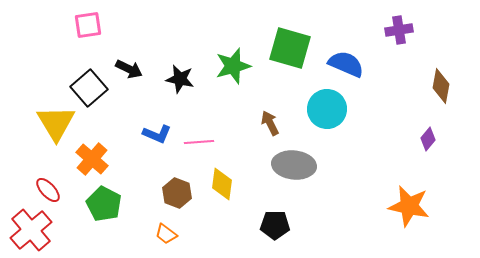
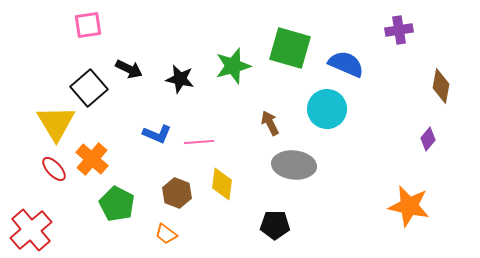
red ellipse: moved 6 px right, 21 px up
green pentagon: moved 13 px right
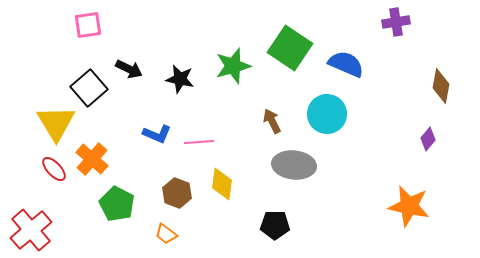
purple cross: moved 3 px left, 8 px up
green square: rotated 18 degrees clockwise
cyan circle: moved 5 px down
brown arrow: moved 2 px right, 2 px up
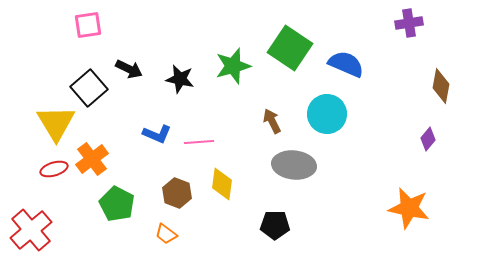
purple cross: moved 13 px right, 1 px down
orange cross: rotated 12 degrees clockwise
red ellipse: rotated 64 degrees counterclockwise
orange star: moved 2 px down
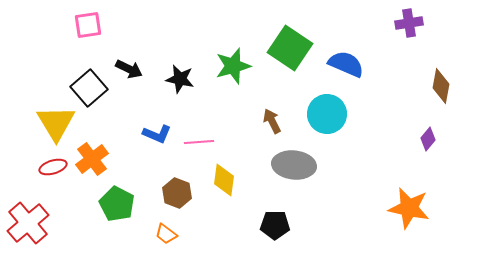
red ellipse: moved 1 px left, 2 px up
yellow diamond: moved 2 px right, 4 px up
red cross: moved 3 px left, 7 px up
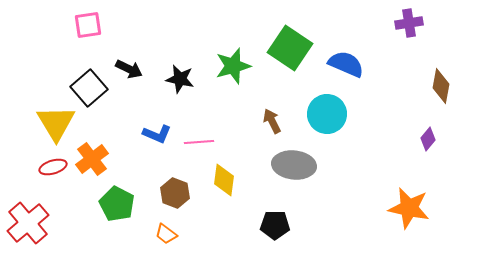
brown hexagon: moved 2 px left
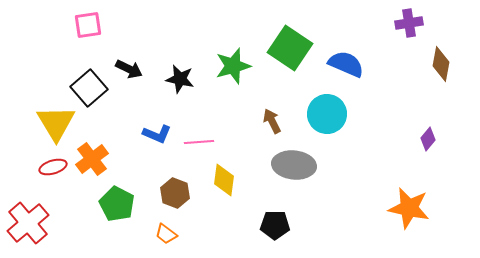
brown diamond: moved 22 px up
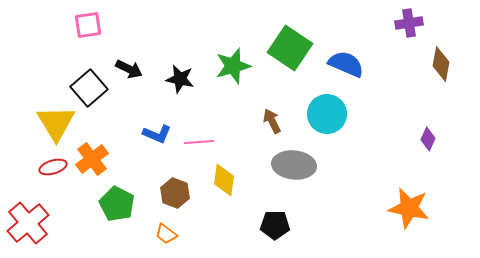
purple diamond: rotated 15 degrees counterclockwise
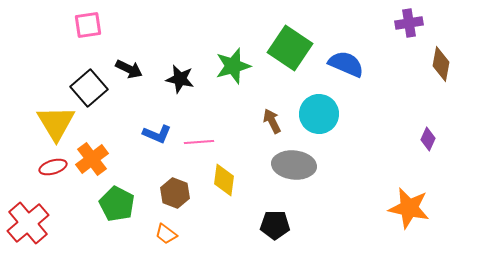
cyan circle: moved 8 px left
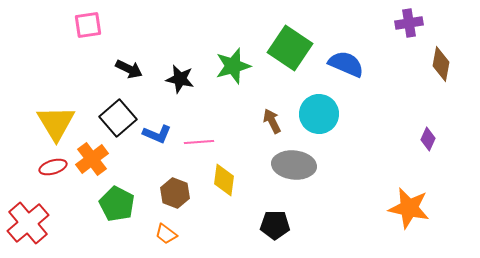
black square: moved 29 px right, 30 px down
